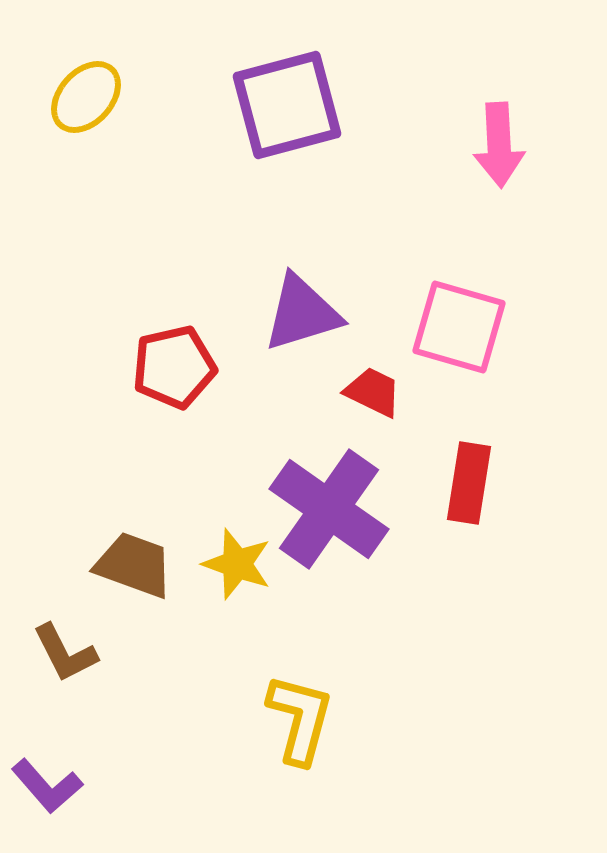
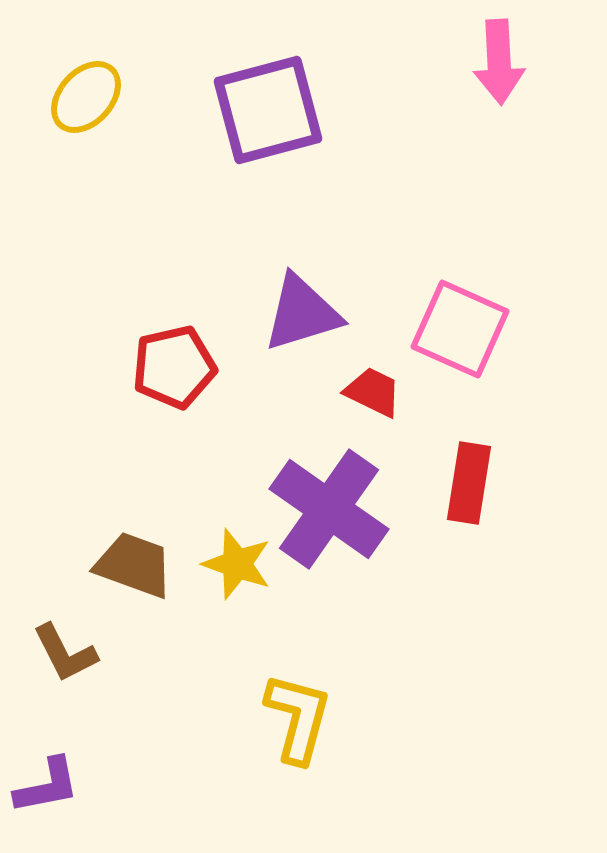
purple square: moved 19 px left, 5 px down
pink arrow: moved 83 px up
pink square: moved 1 px right, 2 px down; rotated 8 degrees clockwise
yellow L-shape: moved 2 px left, 1 px up
purple L-shape: rotated 60 degrees counterclockwise
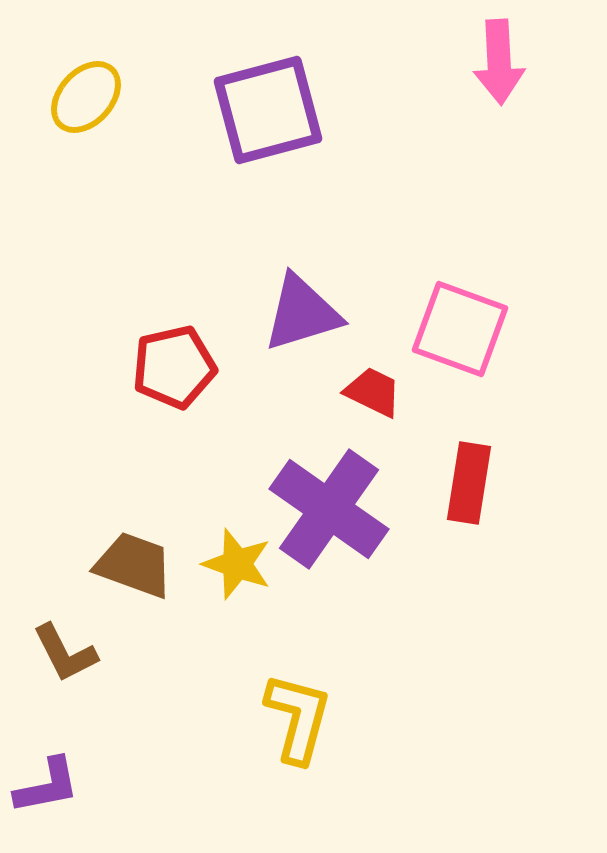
pink square: rotated 4 degrees counterclockwise
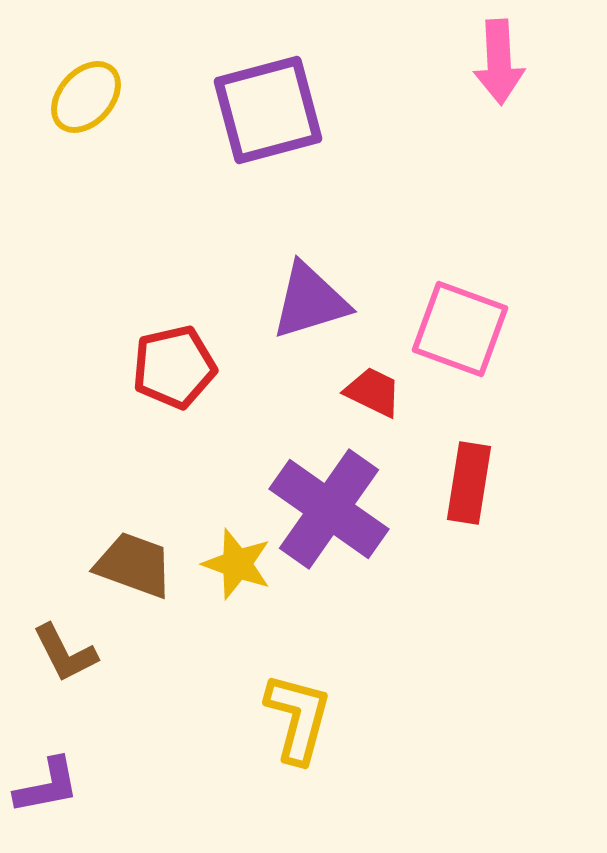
purple triangle: moved 8 px right, 12 px up
